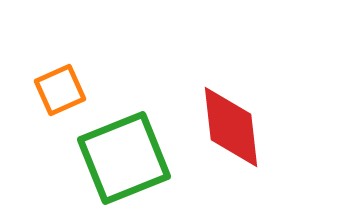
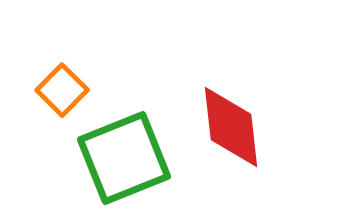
orange square: moved 2 px right; rotated 21 degrees counterclockwise
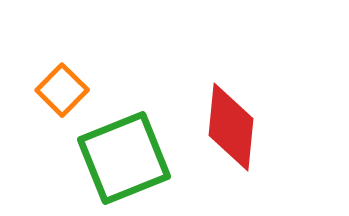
red diamond: rotated 12 degrees clockwise
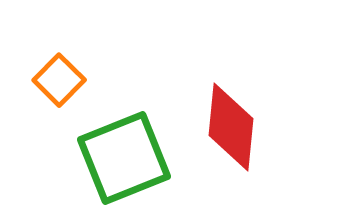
orange square: moved 3 px left, 10 px up
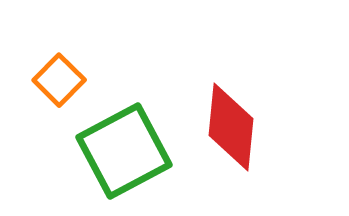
green square: moved 7 px up; rotated 6 degrees counterclockwise
